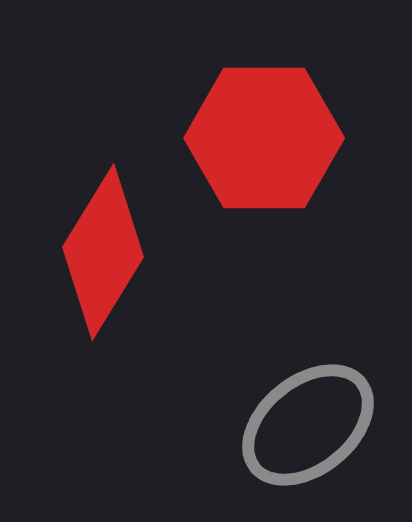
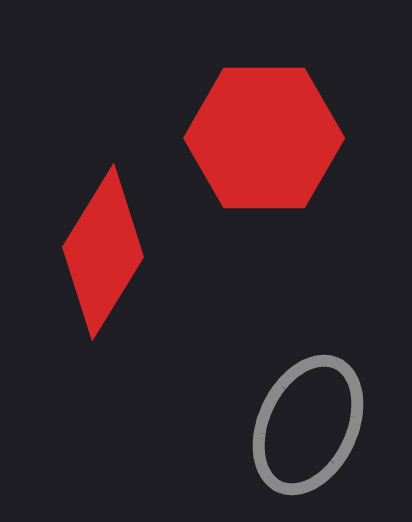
gray ellipse: rotated 26 degrees counterclockwise
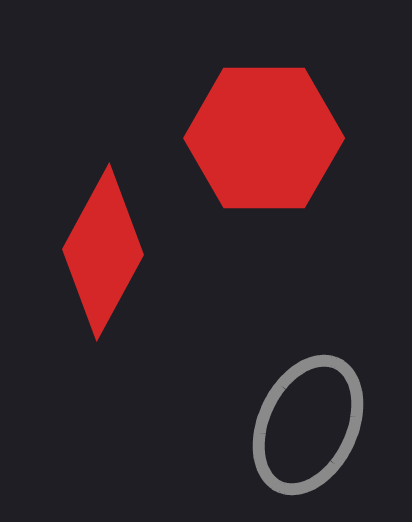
red diamond: rotated 3 degrees counterclockwise
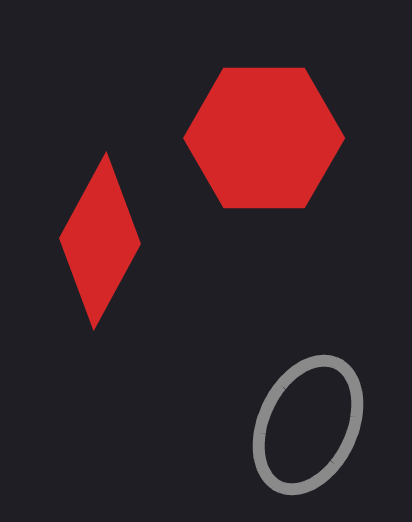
red diamond: moved 3 px left, 11 px up
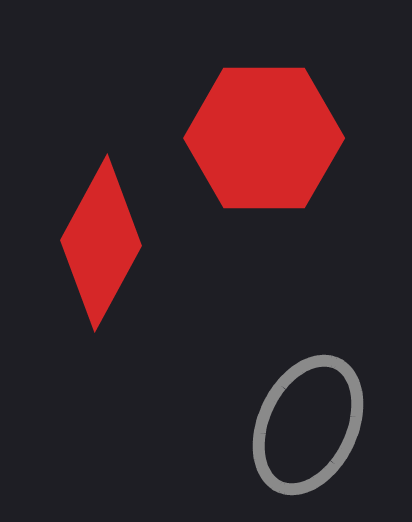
red diamond: moved 1 px right, 2 px down
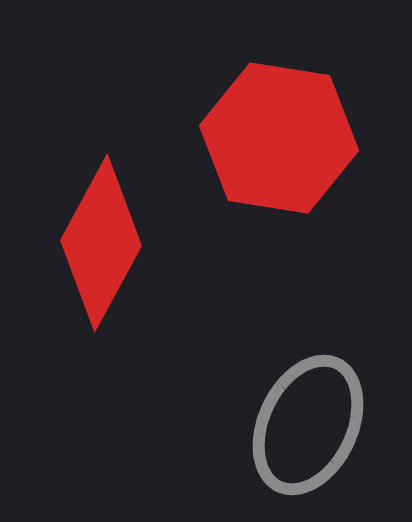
red hexagon: moved 15 px right; rotated 9 degrees clockwise
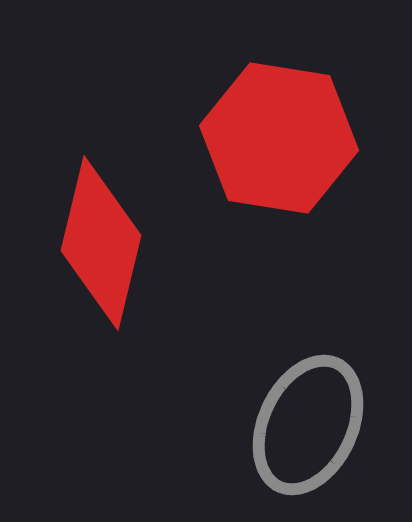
red diamond: rotated 15 degrees counterclockwise
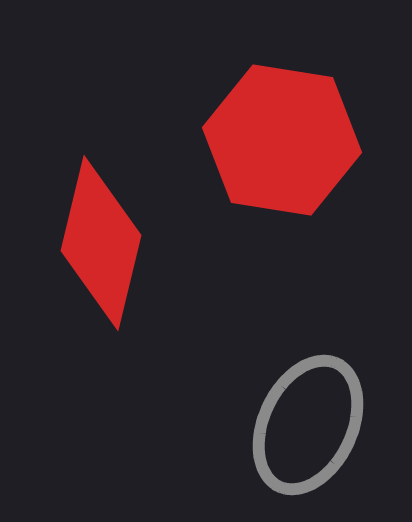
red hexagon: moved 3 px right, 2 px down
